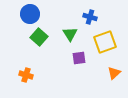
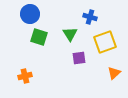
green square: rotated 24 degrees counterclockwise
orange cross: moved 1 px left, 1 px down; rotated 32 degrees counterclockwise
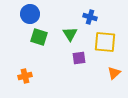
yellow square: rotated 25 degrees clockwise
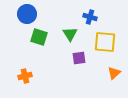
blue circle: moved 3 px left
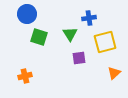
blue cross: moved 1 px left, 1 px down; rotated 24 degrees counterclockwise
yellow square: rotated 20 degrees counterclockwise
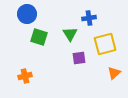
yellow square: moved 2 px down
